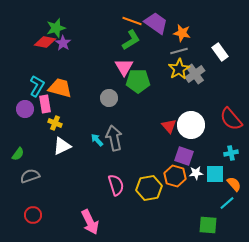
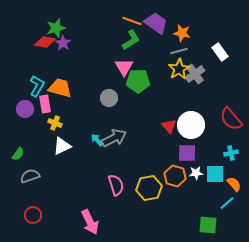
gray arrow: rotated 75 degrees clockwise
purple square: moved 3 px right, 3 px up; rotated 18 degrees counterclockwise
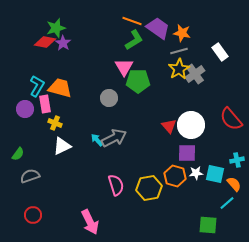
purple trapezoid: moved 2 px right, 5 px down
green L-shape: moved 3 px right
cyan cross: moved 6 px right, 7 px down
cyan square: rotated 12 degrees clockwise
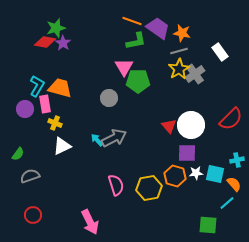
green L-shape: moved 2 px right, 1 px down; rotated 20 degrees clockwise
red semicircle: rotated 95 degrees counterclockwise
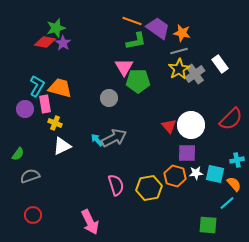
white rectangle: moved 12 px down
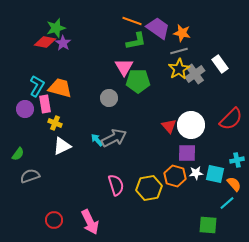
red circle: moved 21 px right, 5 px down
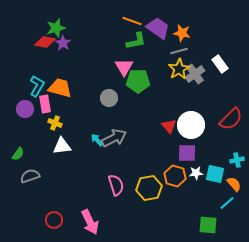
white triangle: rotated 18 degrees clockwise
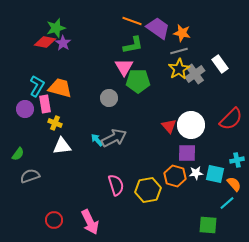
green L-shape: moved 3 px left, 4 px down
yellow hexagon: moved 1 px left, 2 px down
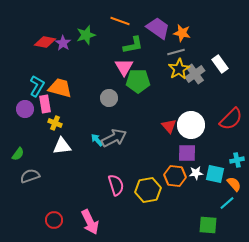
orange line: moved 12 px left
green star: moved 30 px right, 7 px down
gray line: moved 3 px left, 1 px down
orange hexagon: rotated 10 degrees counterclockwise
